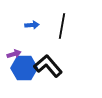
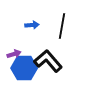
black L-shape: moved 5 px up
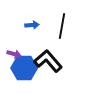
purple arrow: rotated 32 degrees clockwise
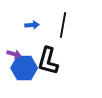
black line: moved 1 px right, 1 px up
black L-shape: rotated 124 degrees counterclockwise
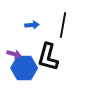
black L-shape: moved 4 px up
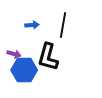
blue hexagon: moved 2 px down
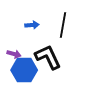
black L-shape: rotated 140 degrees clockwise
